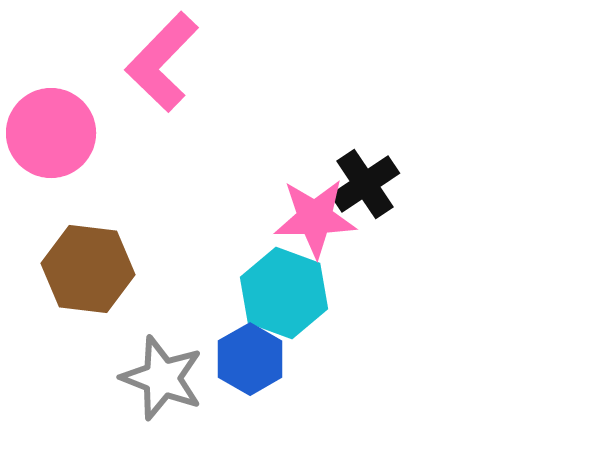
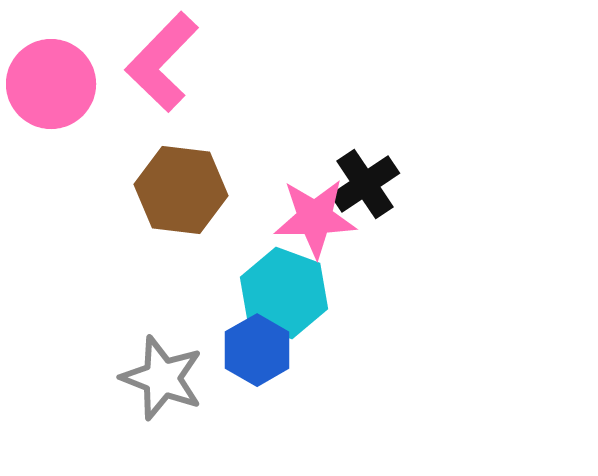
pink circle: moved 49 px up
brown hexagon: moved 93 px right, 79 px up
blue hexagon: moved 7 px right, 9 px up
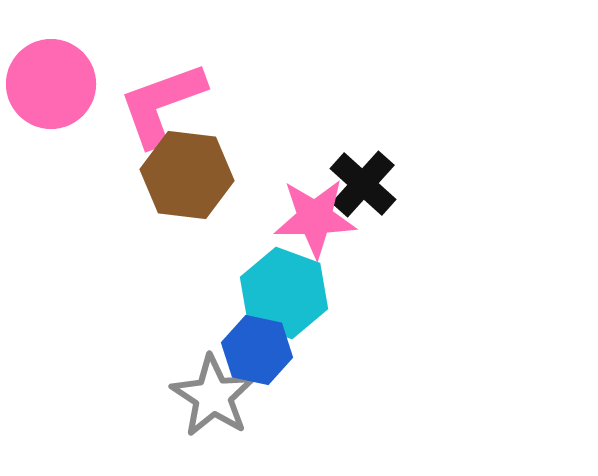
pink L-shape: moved 42 px down; rotated 26 degrees clockwise
black cross: moved 2 px left; rotated 14 degrees counterclockwise
brown hexagon: moved 6 px right, 15 px up
blue hexagon: rotated 18 degrees counterclockwise
gray star: moved 51 px right, 18 px down; rotated 12 degrees clockwise
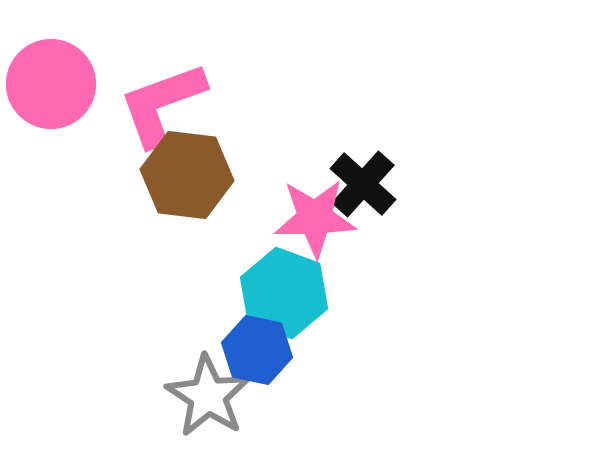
gray star: moved 5 px left
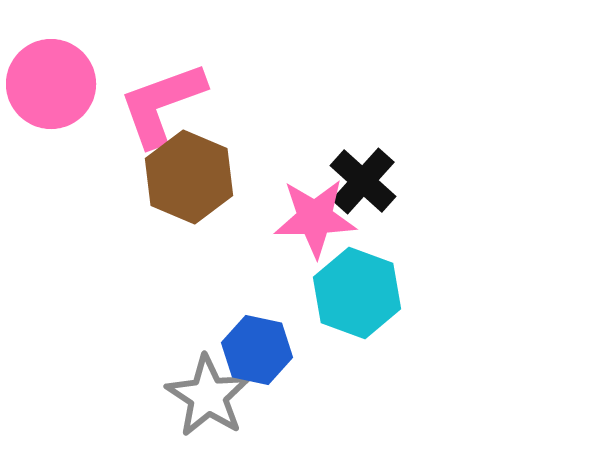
brown hexagon: moved 2 px right, 2 px down; rotated 16 degrees clockwise
black cross: moved 3 px up
cyan hexagon: moved 73 px right
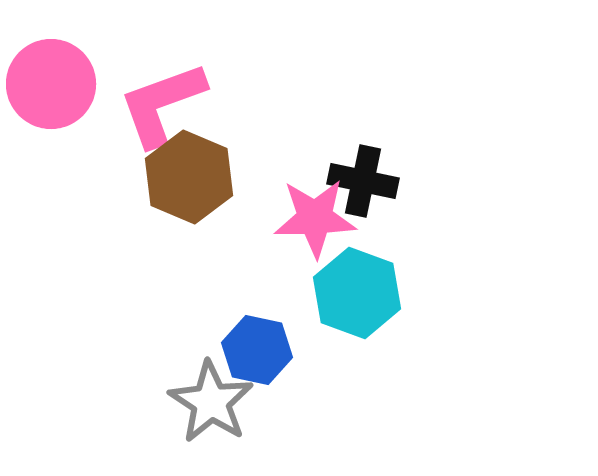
black cross: rotated 30 degrees counterclockwise
gray star: moved 3 px right, 6 px down
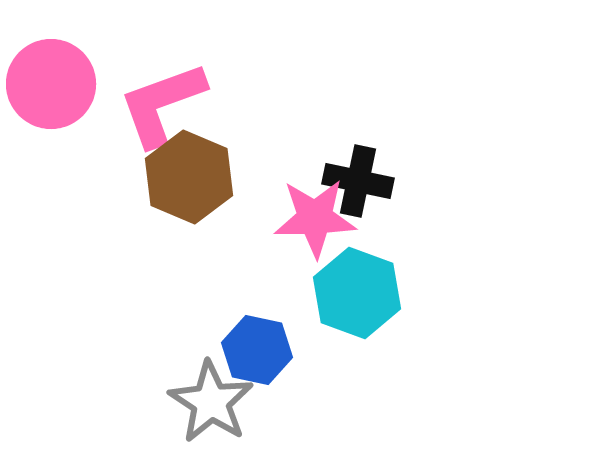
black cross: moved 5 px left
